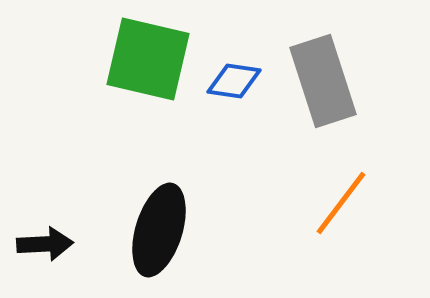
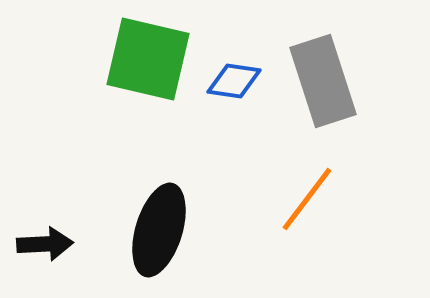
orange line: moved 34 px left, 4 px up
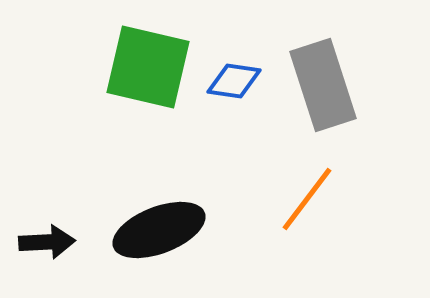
green square: moved 8 px down
gray rectangle: moved 4 px down
black ellipse: rotated 52 degrees clockwise
black arrow: moved 2 px right, 2 px up
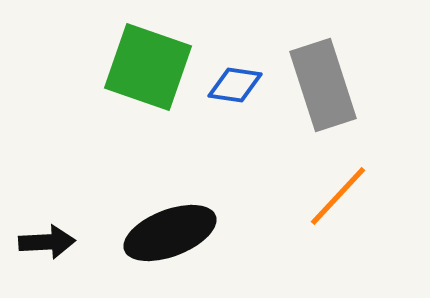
green square: rotated 6 degrees clockwise
blue diamond: moved 1 px right, 4 px down
orange line: moved 31 px right, 3 px up; rotated 6 degrees clockwise
black ellipse: moved 11 px right, 3 px down
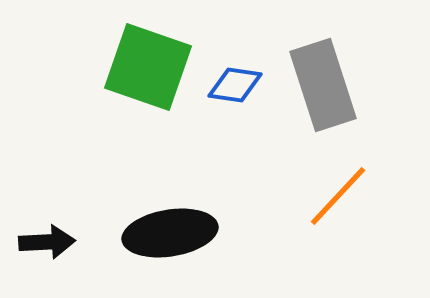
black ellipse: rotated 12 degrees clockwise
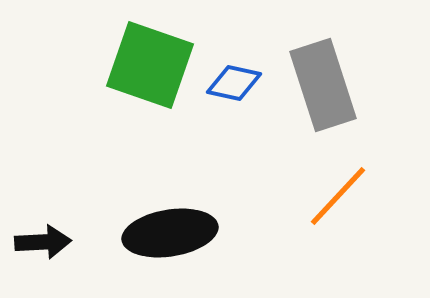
green square: moved 2 px right, 2 px up
blue diamond: moved 1 px left, 2 px up; rotated 4 degrees clockwise
black arrow: moved 4 px left
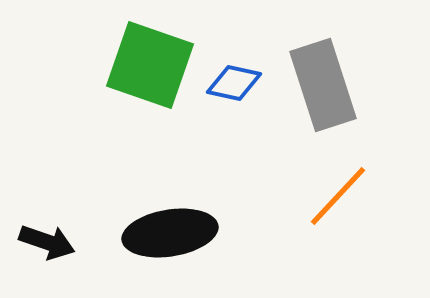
black arrow: moved 4 px right; rotated 22 degrees clockwise
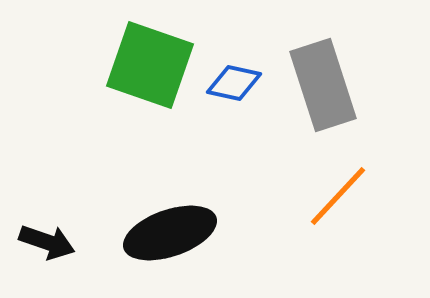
black ellipse: rotated 10 degrees counterclockwise
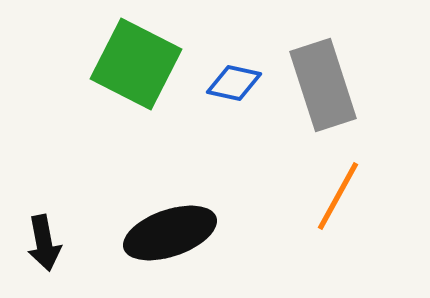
green square: moved 14 px left, 1 px up; rotated 8 degrees clockwise
orange line: rotated 14 degrees counterclockwise
black arrow: moved 3 px left, 1 px down; rotated 60 degrees clockwise
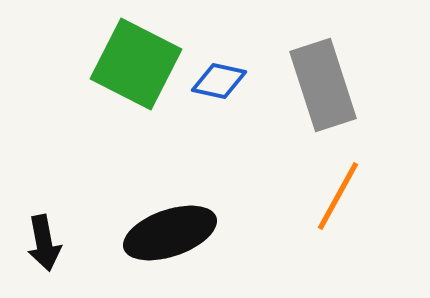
blue diamond: moved 15 px left, 2 px up
